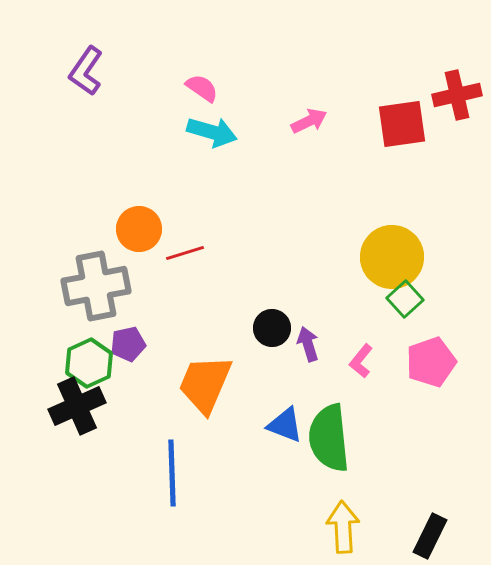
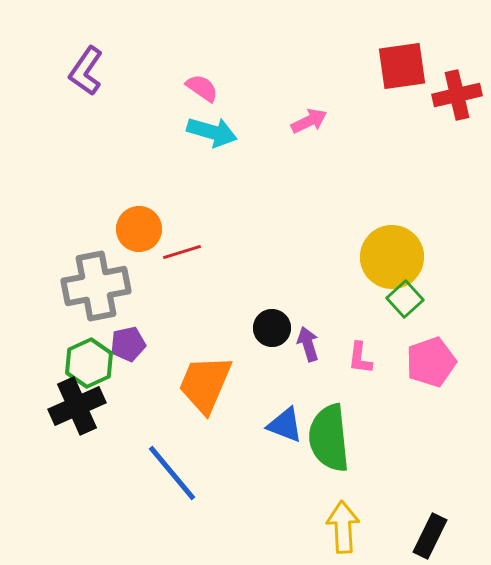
red square: moved 58 px up
red line: moved 3 px left, 1 px up
pink L-shape: moved 1 px left, 3 px up; rotated 32 degrees counterclockwise
blue line: rotated 38 degrees counterclockwise
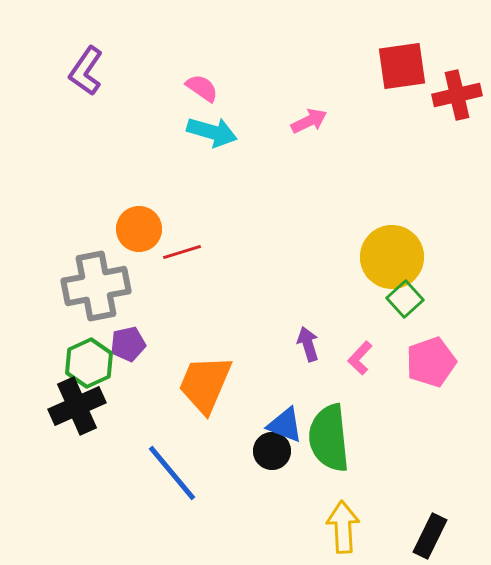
black circle: moved 123 px down
pink L-shape: rotated 36 degrees clockwise
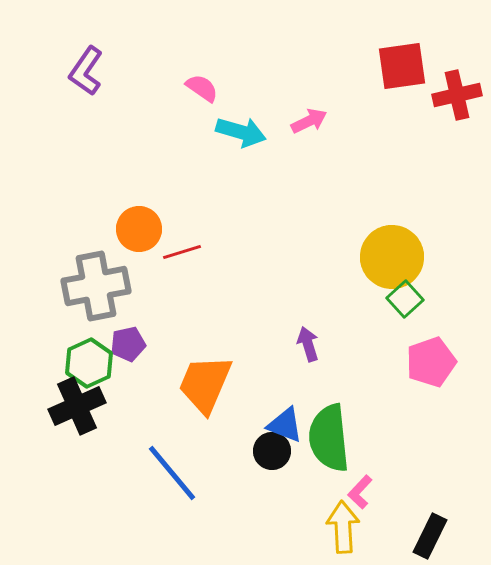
cyan arrow: moved 29 px right
pink L-shape: moved 134 px down
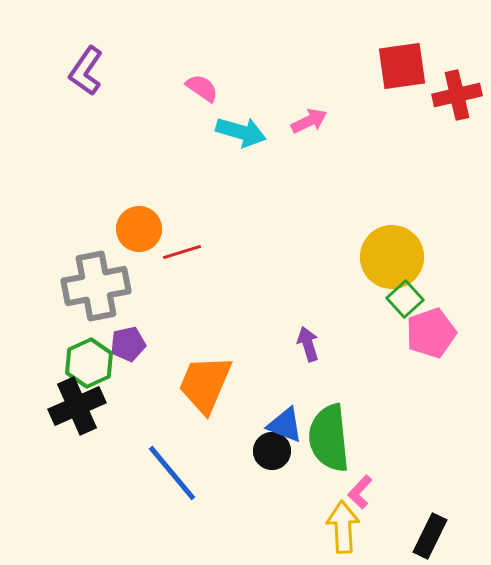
pink pentagon: moved 29 px up
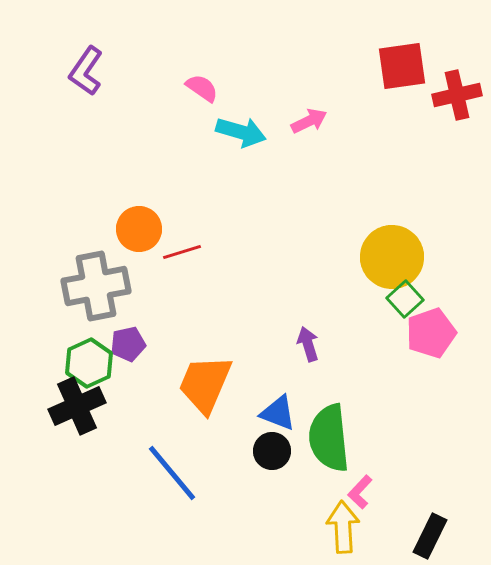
blue triangle: moved 7 px left, 12 px up
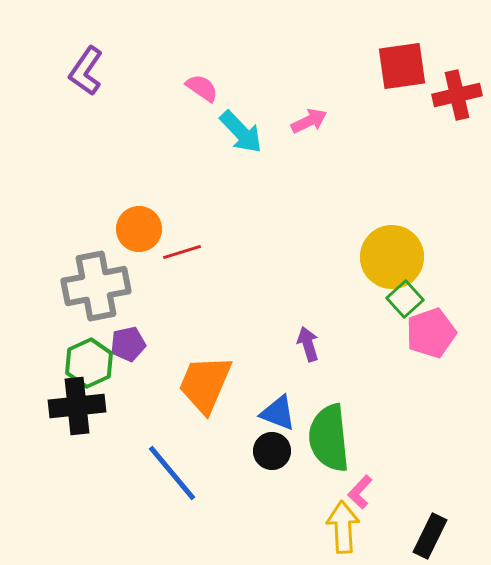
cyan arrow: rotated 30 degrees clockwise
black cross: rotated 18 degrees clockwise
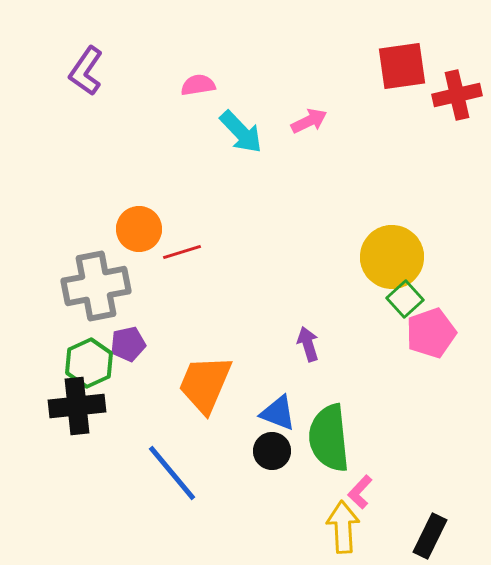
pink semicircle: moved 4 px left, 3 px up; rotated 44 degrees counterclockwise
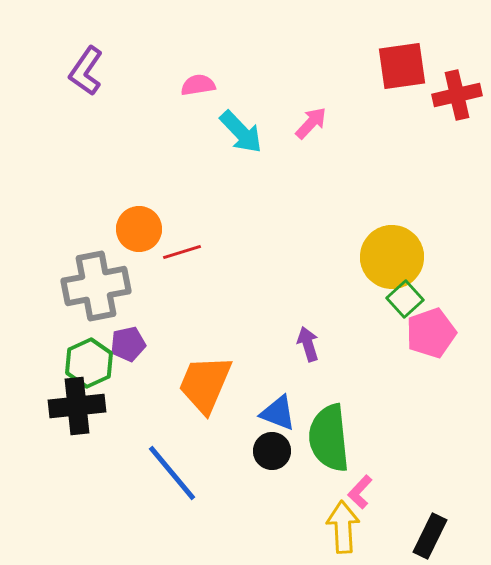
pink arrow: moved 2 px right, 2 px down; rotated 21 degrees counterclockwise
